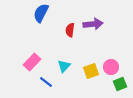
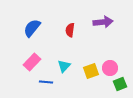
blue semicircle: moved 9 px left, 15 px down; rotated 12 degrees clockwise
purple arrow: moved 10 px right, 2 px up
pink circle: moved 1 px left, 1 px down
blue line: rotated 32 degrees counterclockwise
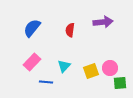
green square: moved 1 px up; rotated 16 degrees clockwise
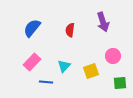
purple arrow: rotated 78 degrees clockwise
pink circle: moved 3 px right, 12 px up
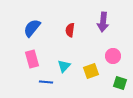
purple arrow: rotated 24 degrees clockwise
pink rectangle: moved 3 px up; rotated 60 degrees counterclockwise
green square: rotated 24 degrees clockwise
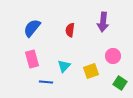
green square: rotated 16 degrees clockwise
